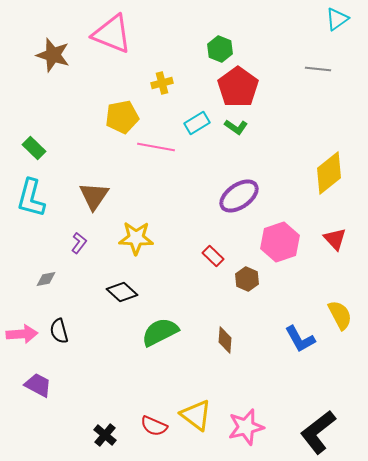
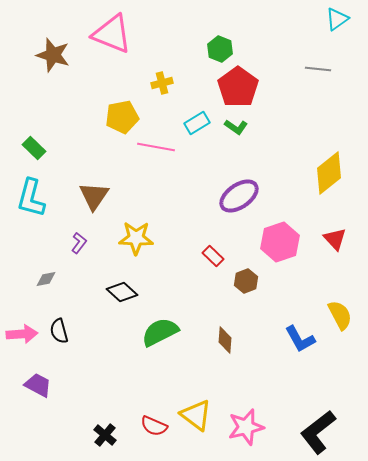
brown hexagon: moved 1 px left, 2 px down; rotated 15 degrees clockwise
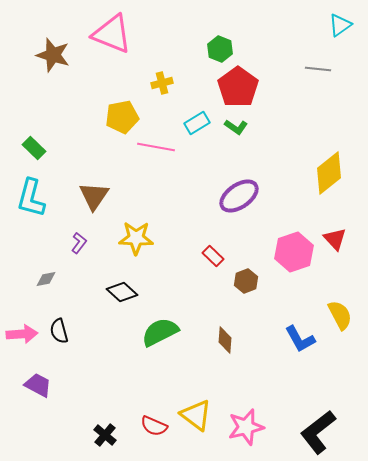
cyan triangle: moved 3 px right, 6 px down
pink hexagon: moved 14 px right, 10 px down
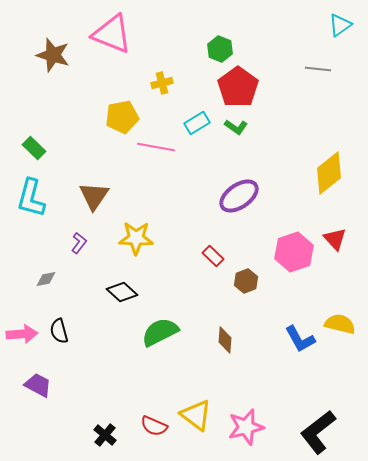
yellow semicircle: moved 9 px down; rotated 48 degrees counterclockwise
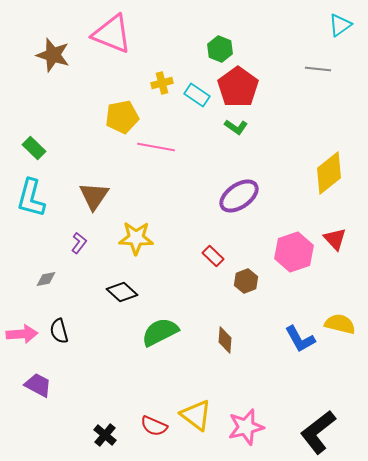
cyan rectangle: moved 28 px up; rotated 65 degrees clockwise
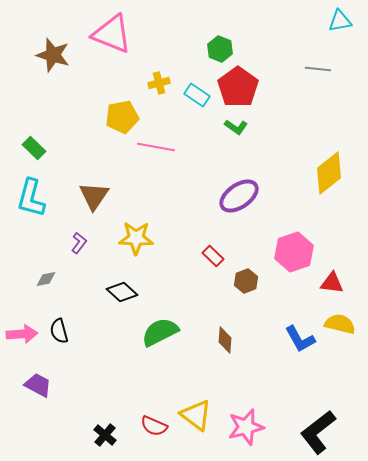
cyan triangle: moved 4 px up; rotated 25 degrees clockwise
yellow cross: moved 3 px left
red triangle: moved 3 px left, 44 px down; rotated 40 degrees counterclockwise
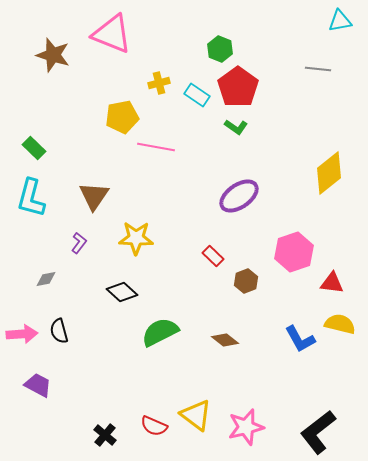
brown diamond: rotated 56 degrees counterclockwise
